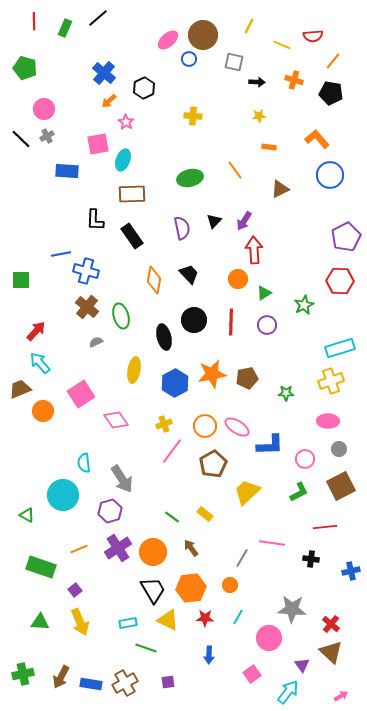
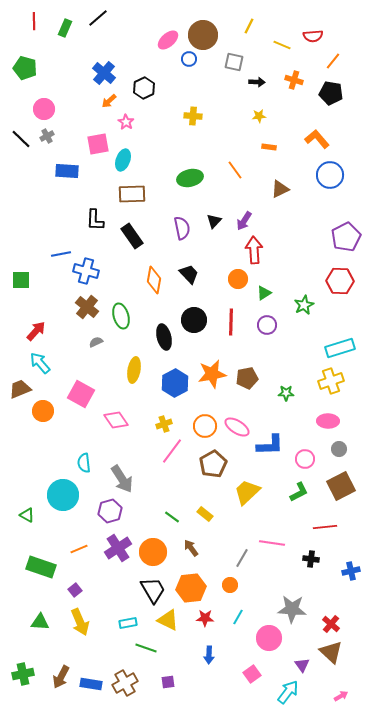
pink square at (81, 394): rotated 28 degrees counterclockwise
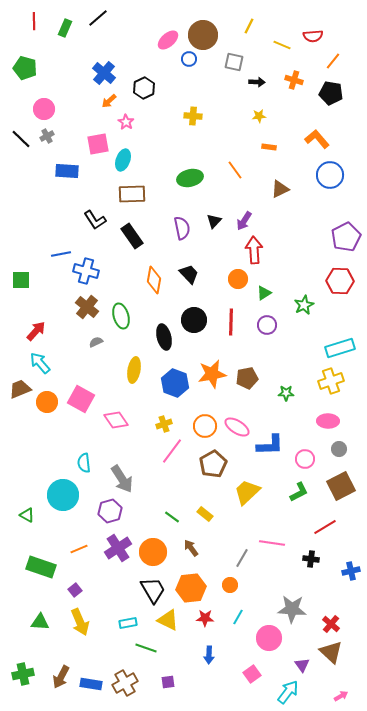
black L-shape at (95, 220): rotated 35 degrees counterclockwise
blue hexagon at (175, 383): rotated 12 degrees counterclockwise
pink square at (81, 394): moved 5 px down
orange circle at (43, 411): moved 4 px right, 9 px up
red line at (325, 527): rotated 25 degrees counterclockwise
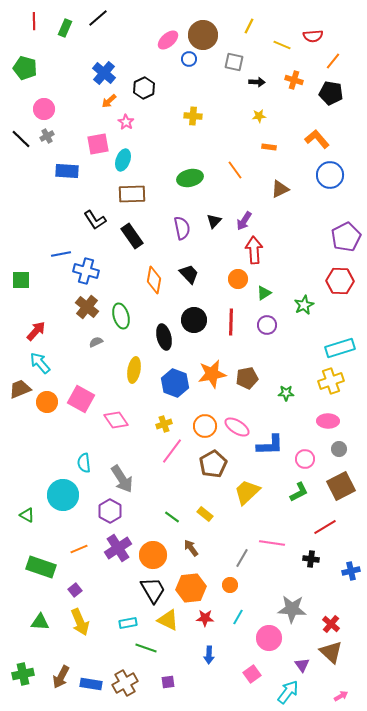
purple hexagon at (110, 511): rotated 15 degrees counterclockwise
orange circle at (153, 552): moved 3 px down
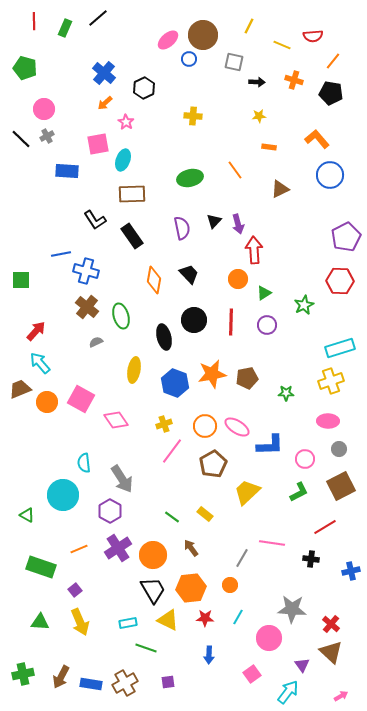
orange arrow at (109, 101): moved 4 px left, 2 px down
purple arrow at (244, 221): moved 6 px left, 3 px down; rotated 48 degrees counterclockwise
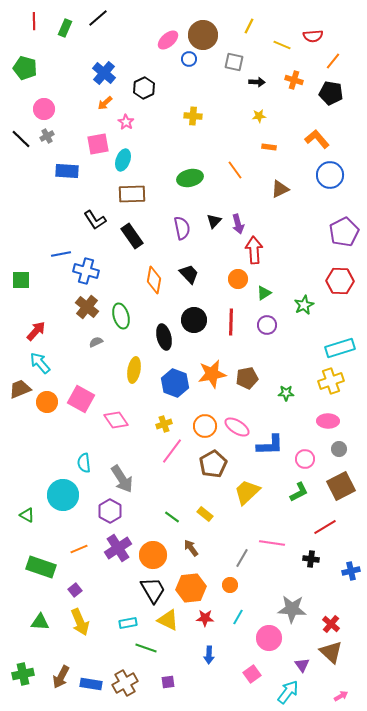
purple pentagon at (346, 237): moved 2 px left, 5 px up
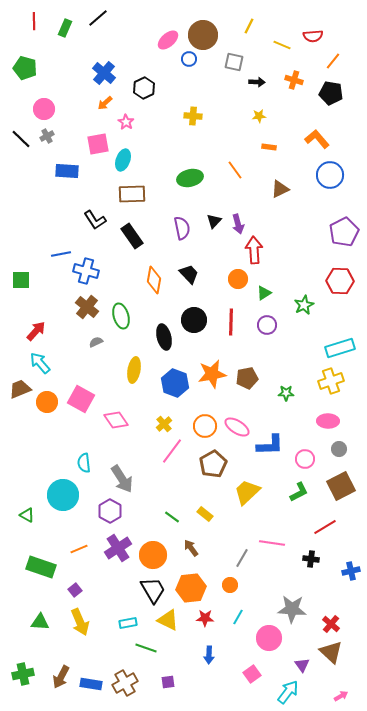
yellow cross at (164, 424): rotated 21 degrees counterclockwise
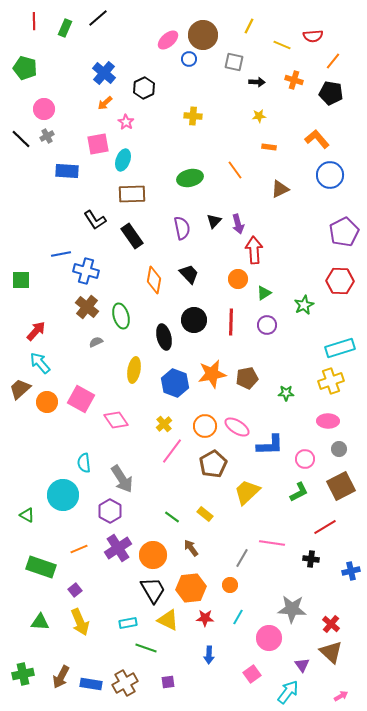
brown trapezoid at (20, 389): rotated 20 degrees counterclockwise
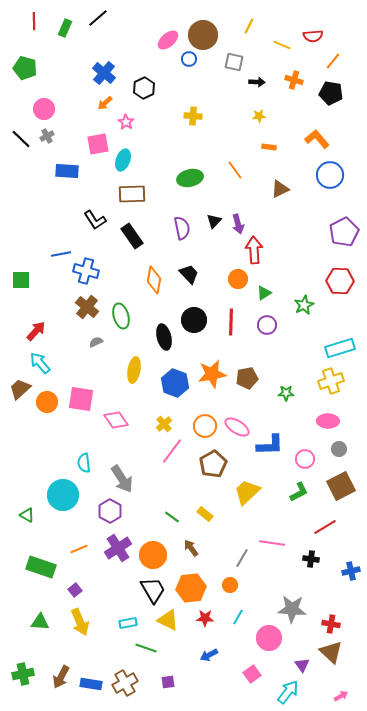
pink square at (81, 399): rotated 20 degrees counterclockwise
red cross at (331, 624): rotated 30 degrees counterclockwise
blue arrow at (209, 655): rotated 60 degrees clockwise
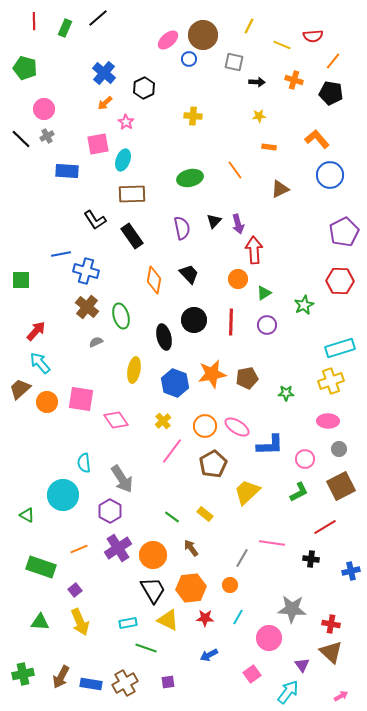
yellow cross at (164, 424): moved 1 px left, 3 px up
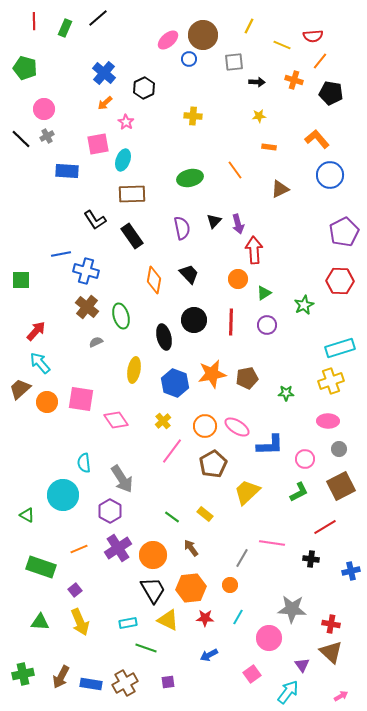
orange line at (333, 61): moved 13 px left
gray square at (234, 62): rotated 18 degrees counterclockwise
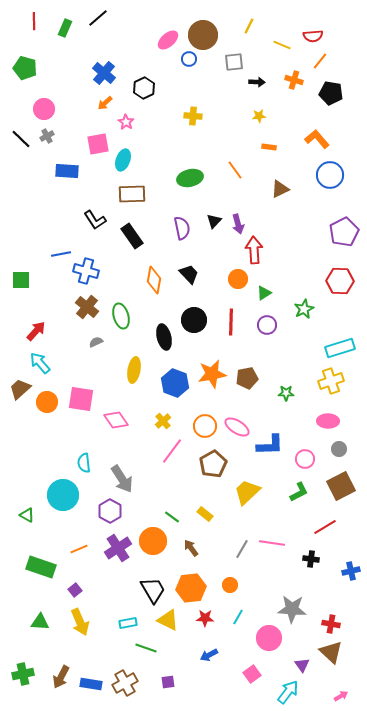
green star at (304, 305): moved 4 px down
orange circle at (153, 555): moved 14 px up
gray line at (242, 558): moved 9 px up
